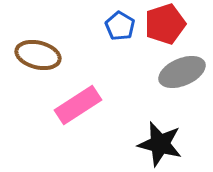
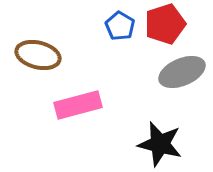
pink rectangle: rotated 18 degrees clockwise
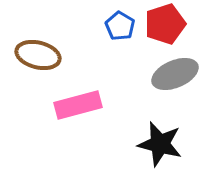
gray ellipse: moved 7 px left, 2 px down
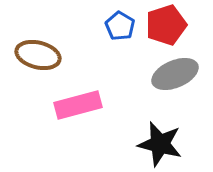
red pentagon: moved 1 px right, 1 px down
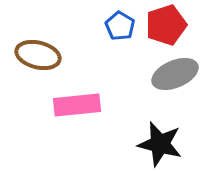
pink rectangle: moved 1 px left; rotated 9 degrees clockwise
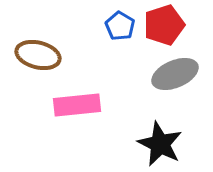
red pentagon: moved 2 px left
black star: rotated 12 degrees clockwise
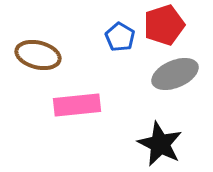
blue pentagon: moved 11 px down
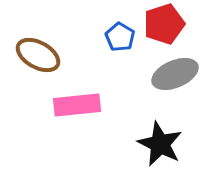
red pentagon: moved 1 px up
brown ellipse: rotated 15 degrees clockwise
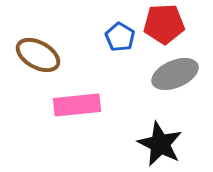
red pentagon: rotated 15 degrees clockwise
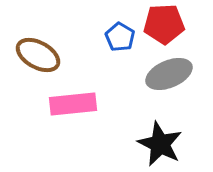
gray ellipse: moved 6 px left
pink rectangle: moved 4 px left, 1 px up
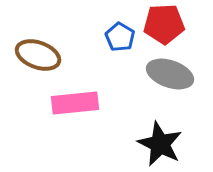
brown ellipse: rotated 9 degrees counterclockwise
gray ellipse: moved 1 px right; rotated 42 degrees clockwise
pink rectangle: moved 2 px right, 1 px up
